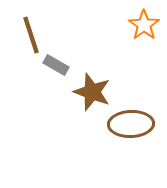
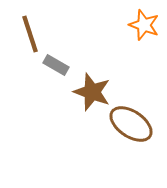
orange star: rotated 16 degrees counterclockwise
brown line: moved 1 px left, 1 px up
brown ellipse: rotated 36 degrees clockwise
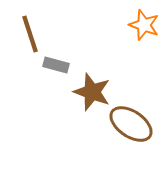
gray rectangle: rotated 15 degrees counterclockwise
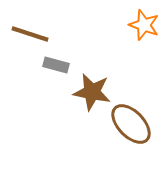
brown line: rotated 54 degrees counterclockwise
brown star: rotated 9 degrees counterclockwise
brown ellipse: rotated 12 degrees clockwise
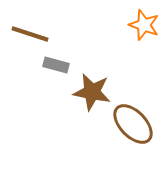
brown ellipse: moved 2 px right
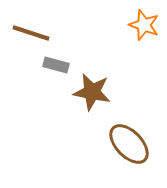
brown line: moved 1 px right, 1 px up
brown ellipse: moved 4 px left, 20 px down
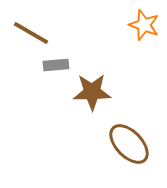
brown line: rotated 12 degrees clockwise
gray rectangle: rotated 20 degrees counterclockwise
brown star: rotated 12 degrees counterclockwise
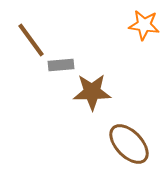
orange star: rotated 12 degrees counterclockwise
brown line: moved 7 px down; rotated 24 degrees clockwise
gray rectangle: moved 5 px right
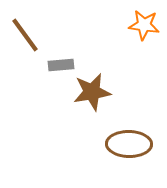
brown line: moved 6 px left, 5 px up
brown star: rotated 9 degrees counterclockwise
brown ellipse: rotated 45 degrees counterclockwise
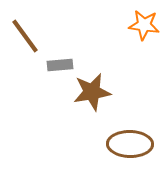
brown line: moved 1 px down
gray rectangle: moved 1 px left
brown ellipse: moved 1 px right
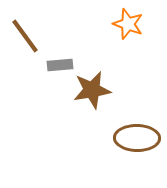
orange star: moved 16 px left, 1 px up; rotated 12 degrees clockwise
brown star: moved 2 px up
brown ellipse: moved 7 px right, 6 px up
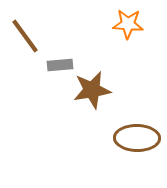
orange star: rotated 16 degrees counterclockwise
